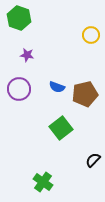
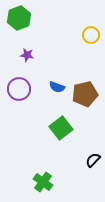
green hexagon: rotated 20 degrees clockwise
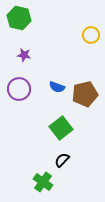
green hexagon: rotated 25 degrees counterclockwise
purple star: moved 3 px left
black semicircle: moved 31 px left
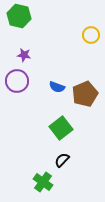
green hexagon: moved 2 px up
purple circle: moved 2 px left, 8 px up
brown pentagon: rotated 10 degrees counterclockwise
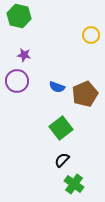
green cross: moved 31 px right, 2 px down
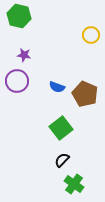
brown pentagon: rotated 25 degrees counterclockwise
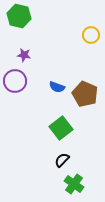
purple circle: moved 2 px left
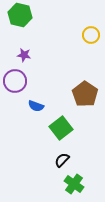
green hexagon: moved 1 px right, 1 px up
blue semicircle: moved 21 px left, 19 px down
brown pentagon: rotated 10 degrees clockwise
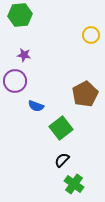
green hexagon: rotated 20 degrees counterclockwise
brown pentagon: rotated 10 degrees clockwise
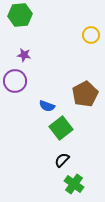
blue semicircle: moved 11 px right
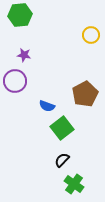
green square: moved 1 px right
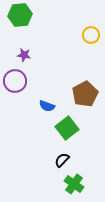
green square: moved 5 px right
